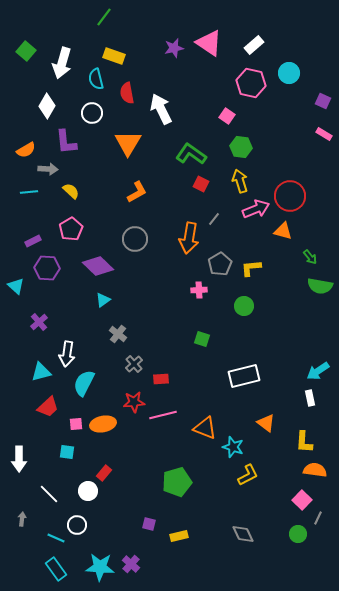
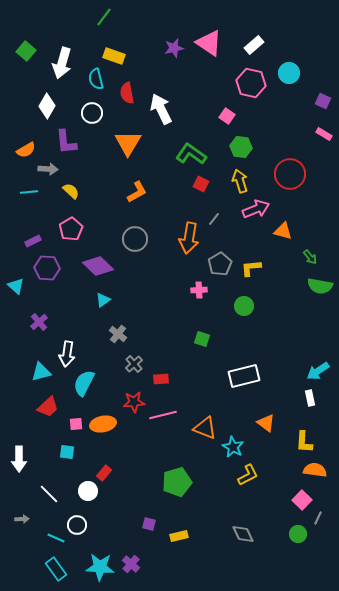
red circle at (290, 196): moved 22 px up
cyan star at (233, 447): rotated 10 degrees clockwise
gray arrow at (22, 519): rotated 80 degrees clockwise
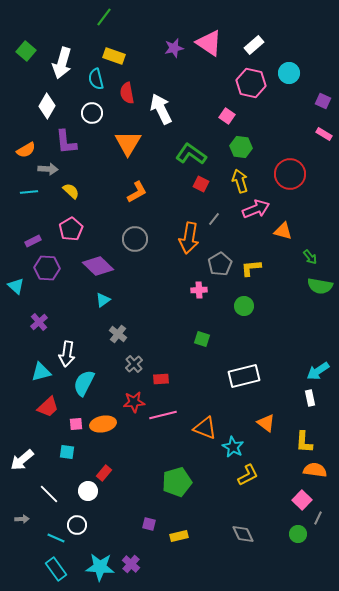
white arrow at (19, 459): moved 3 px right, 1 px down; rotated 50 degrees clockwise
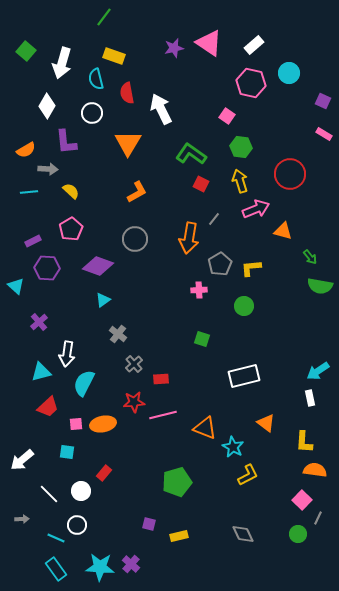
purple diamond at (98, 266): rotated 24 degrees counterclockwise
white circle at (88, 491): moved 7 px left
